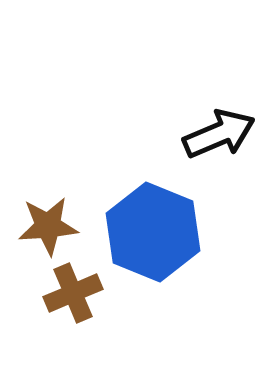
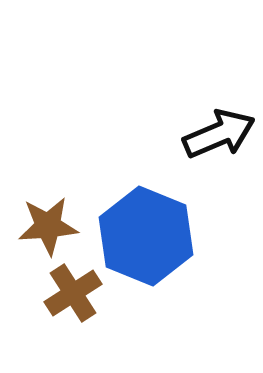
blue hexagon: moved 7 px left, 4 px down
brown cross: rotated 10 degrees counterclockwise
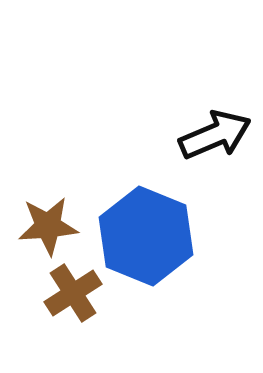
black arrow: moved 4 px left, 1 px down
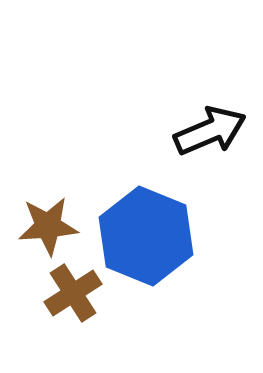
black arrow: moved 5 px left, 4 px up
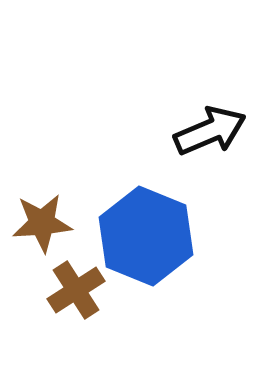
brown star: moved 6 px left, 3 px up
brown cross: moved 3 px right, 3 px up
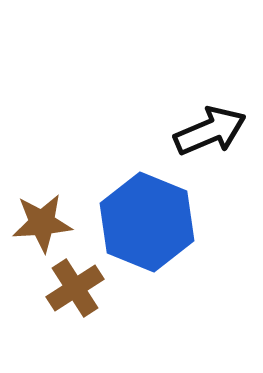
blue hexagon: moved 1 px right, 14 px up
brown cross: moved 1 px left, 2 px up
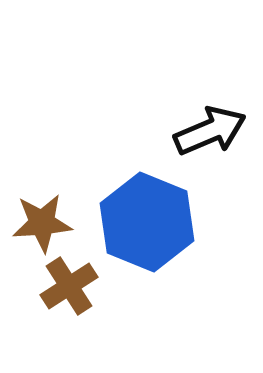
brown cross: moved 6 px left, 2 px up
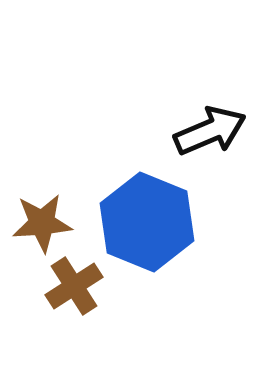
brown cross: moved 5 px right
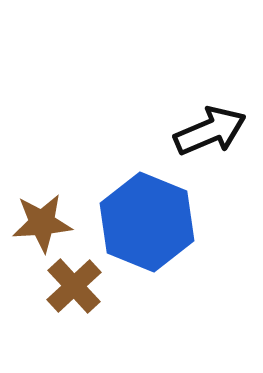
brown cross: rotated 10 degrees counterclockwise
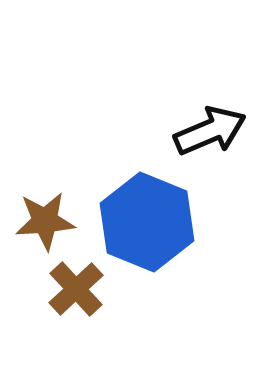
brown star: moved 3 px right, 2 px up
brown cross: moved 2 px right, 3 px down
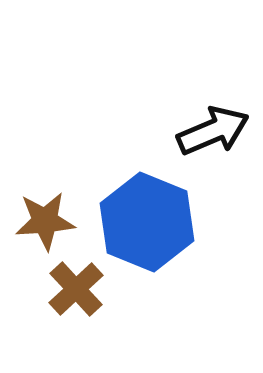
black arrow: moved 3 px right
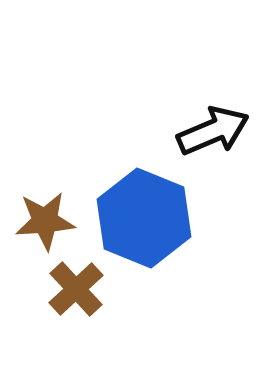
blue hexagon: moved 3 px left, 4 px up
